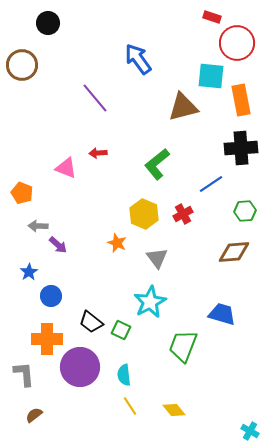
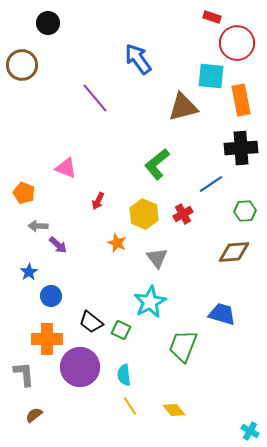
red arrow: moved 48 px down; rotated 60 degrees counterclockwise
orange pentagon: moved 2 px right
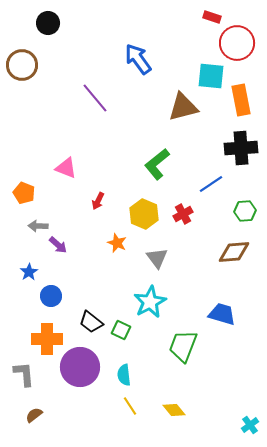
cyan cross: moved 6 px up; rotated 24 degrees clockwise
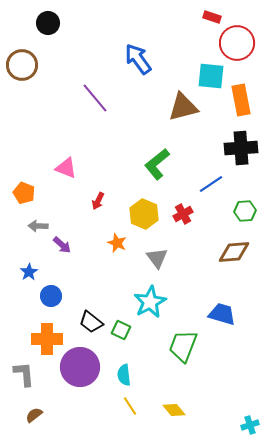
purple arrow: moved 4 px right
cyan cross: rotated 18 degrees clockwise
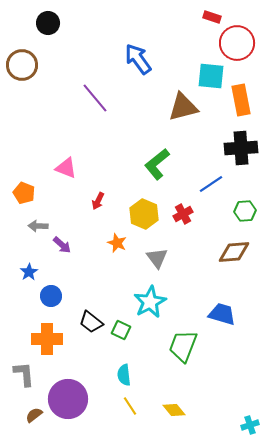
purple circle: moved 12 px left, 32 px down
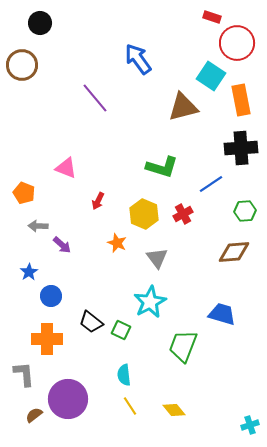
black circle: moved 8 px left
cyan square: rotated 28 degrees clockwise
green L-shape: moved 5 px right, 3 px down; rotated 124 degrees counterclockwise
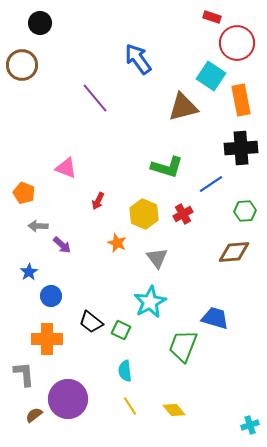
green L-shape: moved 5 px right
blue trapezoid: moved 7 px left, 4 px down
cyan semicircle: moved 1 px right, 4 px up
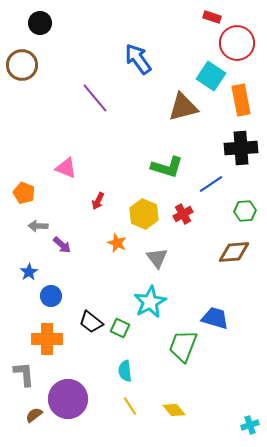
green square: moved 1 px left, 2 px up
